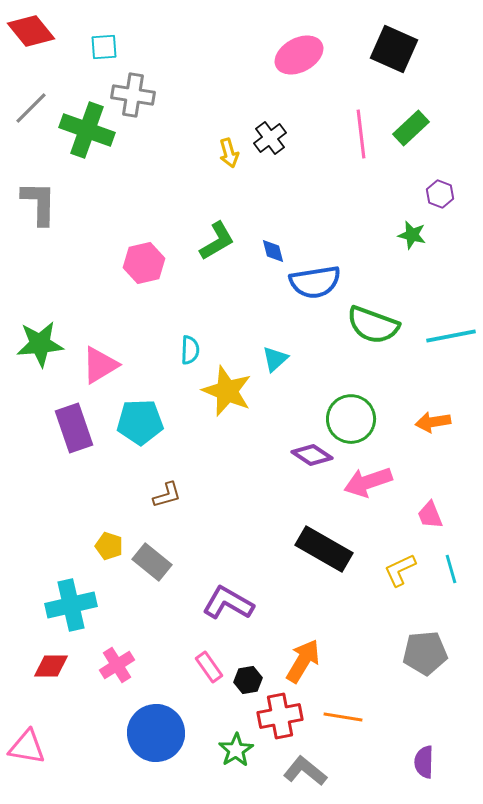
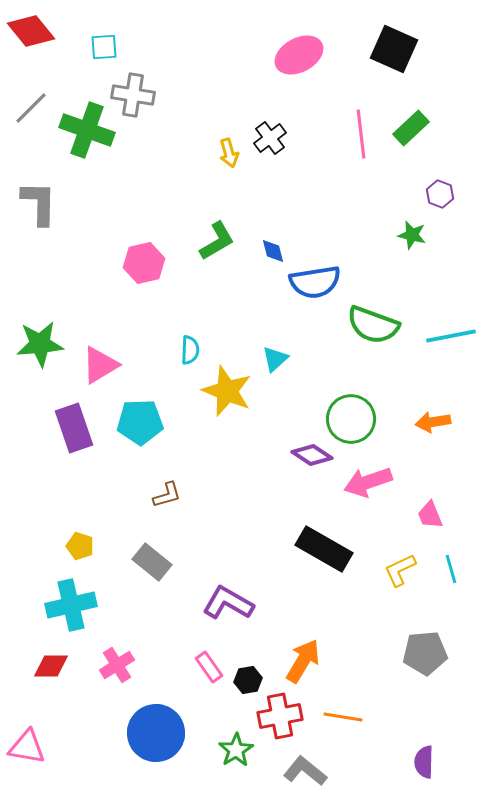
yellow pentagon at (109, 546): moved 29 px left
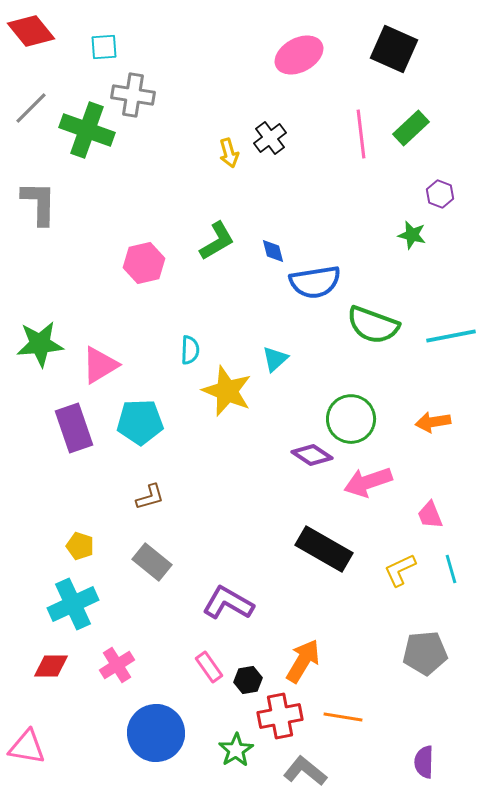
brown L-shape at (167, 495): moved 17 px left, 2 px down
cyan cross at (71, 605): moved 2 px right, 1 px up; rotated 12 degrees counterclockwise
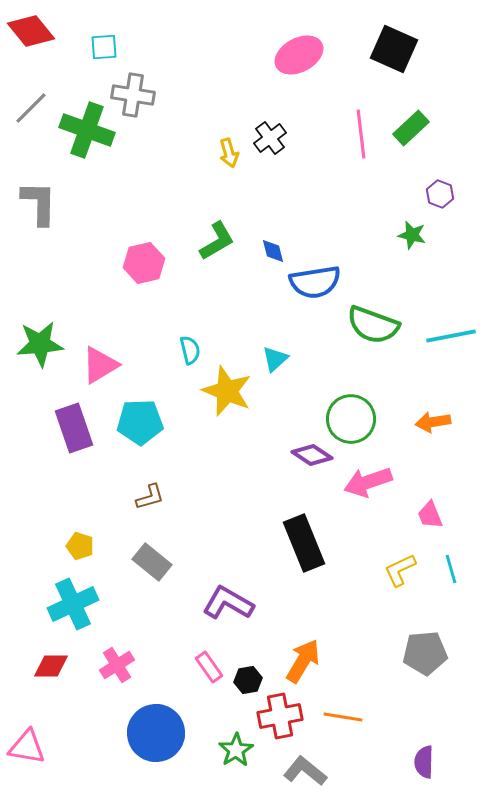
cyan semicircle at (190, 350): rotated 16 degrees counterclockwise
black rectangle at (324, 549): moved 20 px left, 6 px up; rotated 38 degrees clockwise
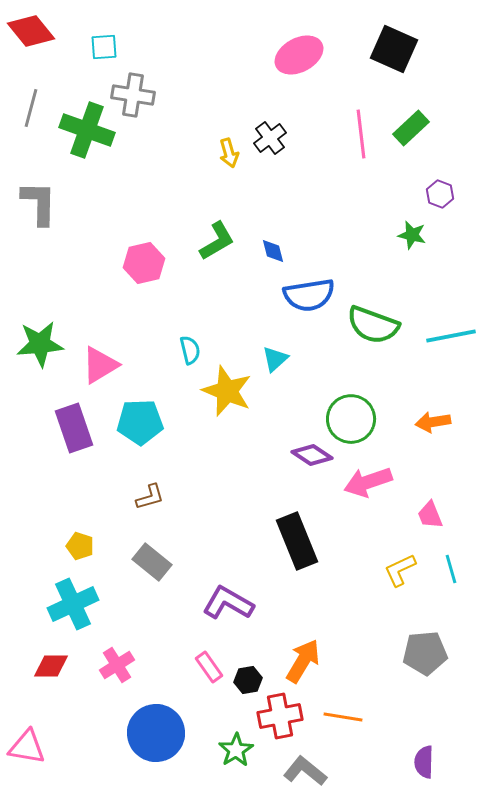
gray line at (31, 108): rotated 30 degrees counterclockwise
blue semicircle at (315, 282): moved 6 px left, 13 px down
black rectangle at (304, 543): moved 7 px left, 2 px up
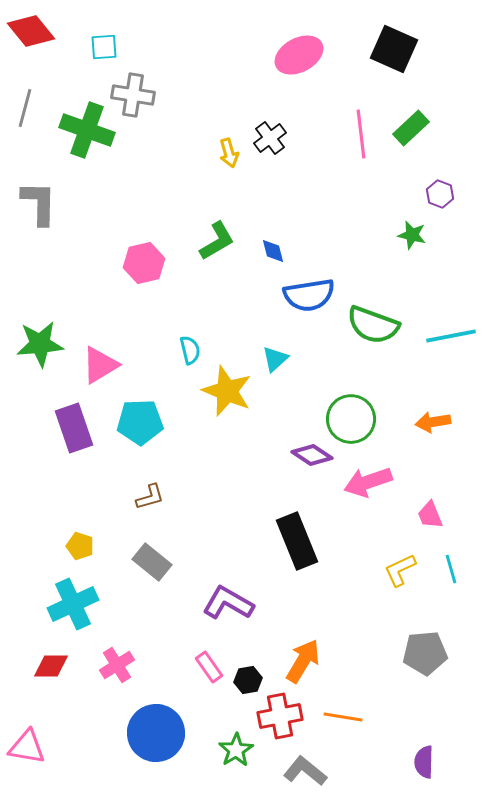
gray line at (31, 108): moved 6 px left
